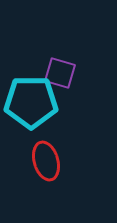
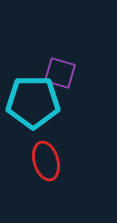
cyan pentagon: moved 2 px right
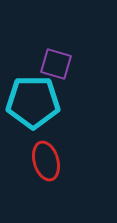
purple square: moved 4 px left, 9 px up
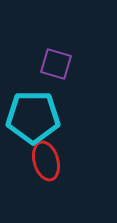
cyan pentagon: moved 15 px down
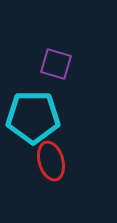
red ellipse: moved 5 px right
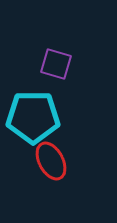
red ellipse: rotated 12 degrees counterclockwise
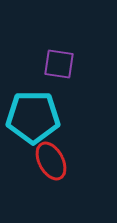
purple square: moved 3 px right; rotated 8 degrees counterclockwise
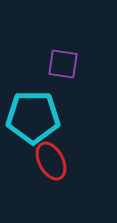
purple square: moved 4 px right
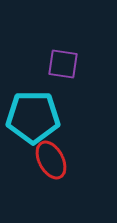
red ellipse: moved 1 px up
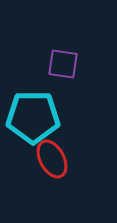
red ellipse: moved 1 px right, 1 px up
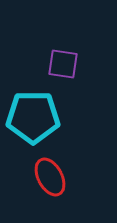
red ellipse: moved 2 px left, 18 px down
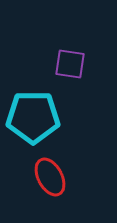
purple square: moved 7 px right
